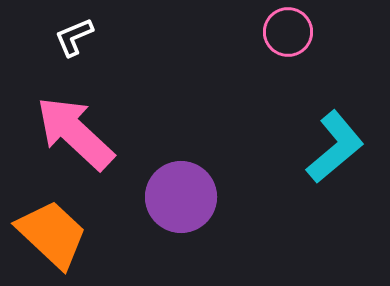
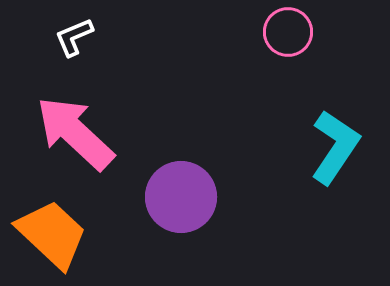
cyan L-shape: rotated 16 degrees counterclockwise
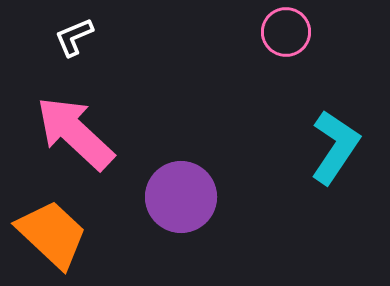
pink circle: moved 2 px left
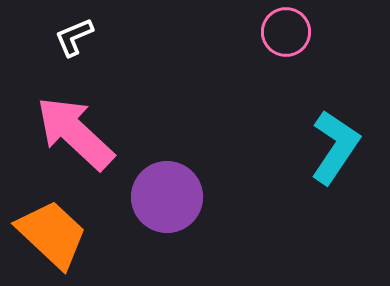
purple circle: moved 14 px left
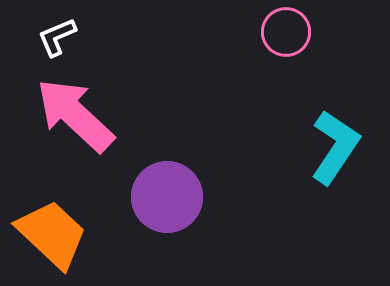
white L-shape: moved 17 px left
pink arrow: moved 18 px up
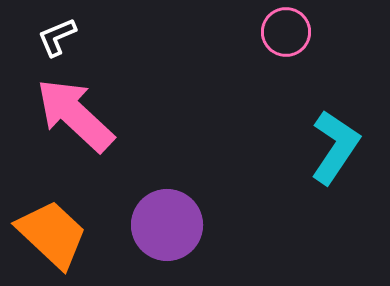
purple circle: moved 28 px down
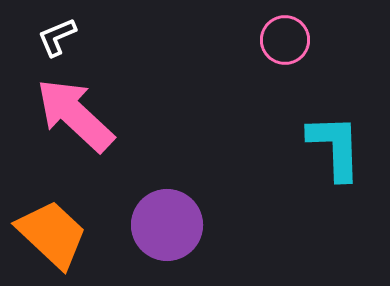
pink circle: moved 1 px left, 8 px down
cyan L-shape: rotated 36 degrees counterclockwise
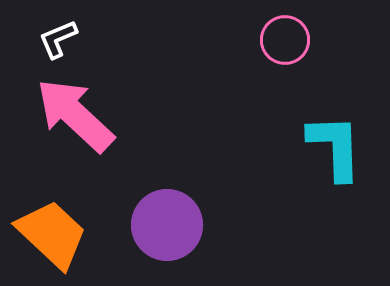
white L-shape: moved 1 px right, 2 px down
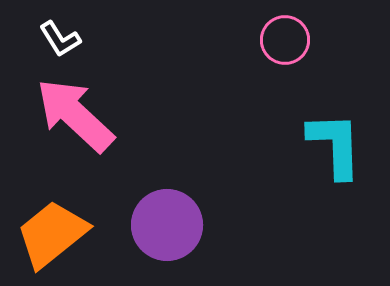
white L-shape: moved 2 px right; rotated 99 degrees counterclockwise
cyan L-shape: moved 2 px up
orange trapezoid: rotated 82 degrees counterclockwise
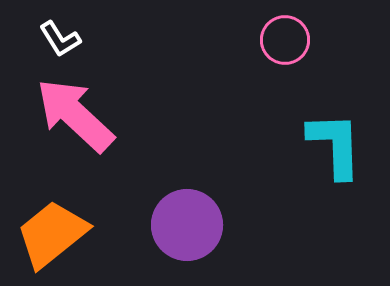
purple circle: moved 20 px right
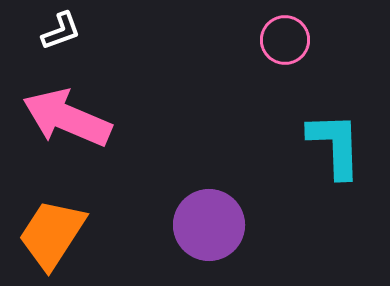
white L-shape: moved 1 px right, 8 px up; rotated 78 degrees counterclockwise
pink arrow: moved 8 px left, 3 px down; rotated 20 degrees counterclockwise
purple circle: moved 22 px right
orange trapezoid: rotated 18 degrees counterclockwise
